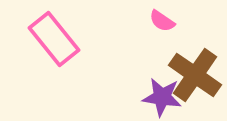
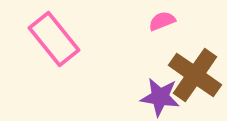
pink semicircle: rotated 124 degrees clockwise
purple star: moved 2 px left
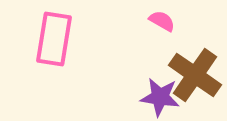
pink semicircle: rotated 52 degrees clockwise
pink rectangle: rotated 48 degrees clockwise
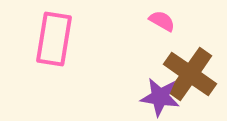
brown cross: moved 5 px left, 1 px up
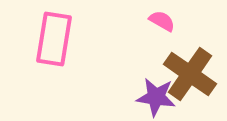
purple star: moved 4 px left
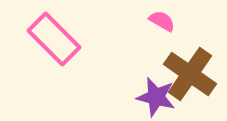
pink rectangle: rotated 54 degrees counterclockwise
purple star: rotated 6 degrees clockwise
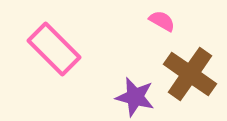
pink rectangle: moved 10 px down
purple star: moved 21 px left
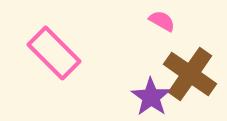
pink rectangle: moved 4 px down
purple star: moved 16 px right; rotated 21 degrees clockwise
